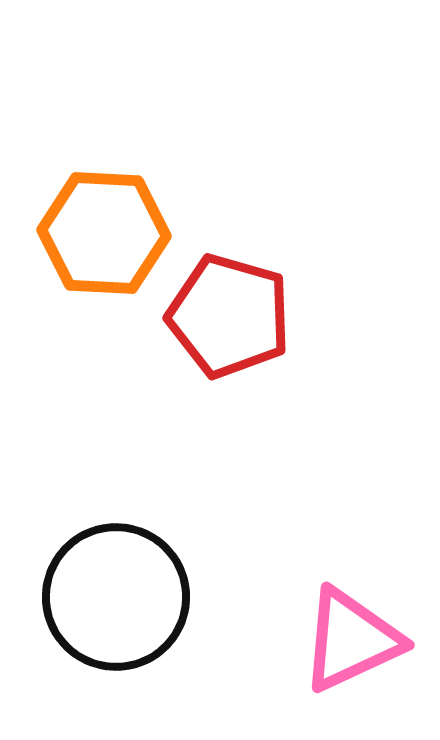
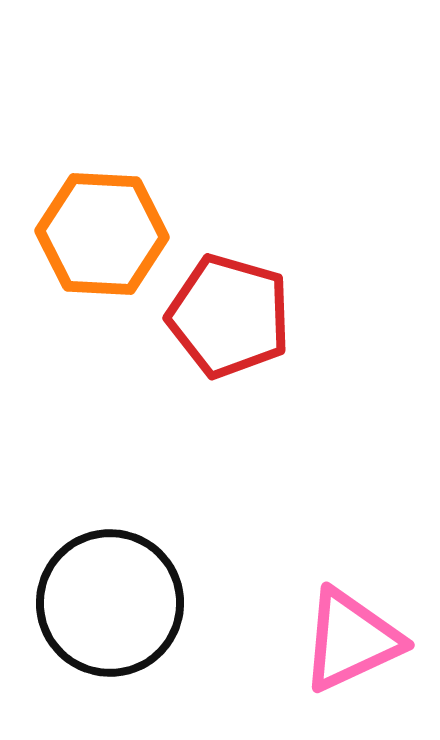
orange hexagon: moved 2 px left, 1 px down
black circle: moved 6 px left, 6 px down
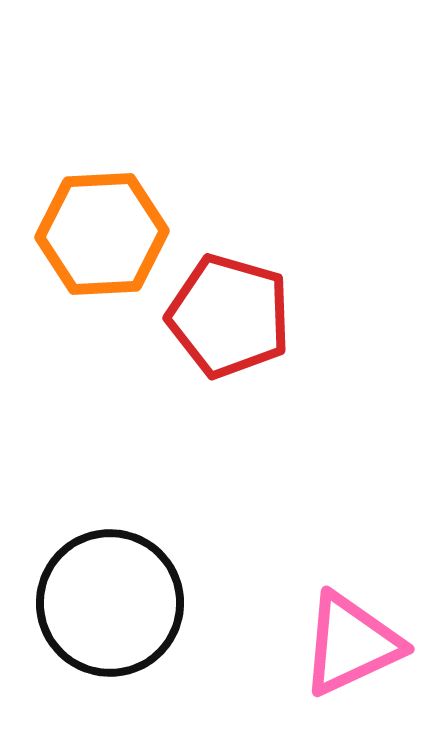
orange hexagon: rotated 6 degrees counterclockwise
pink triangle: moved 4 px down
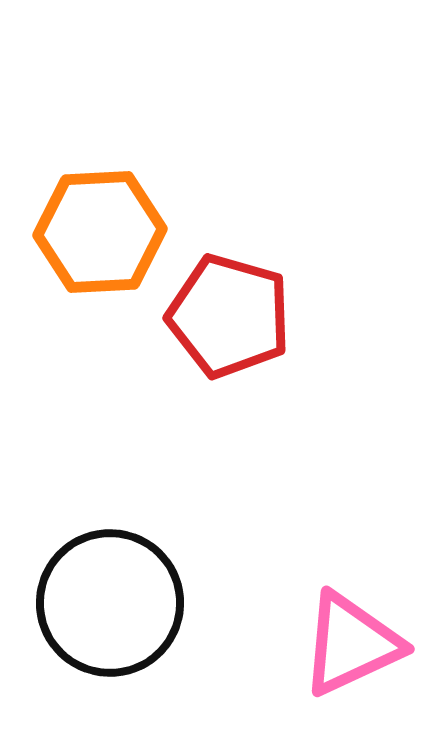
orange hexagon: moved 2 px left, 2 px up
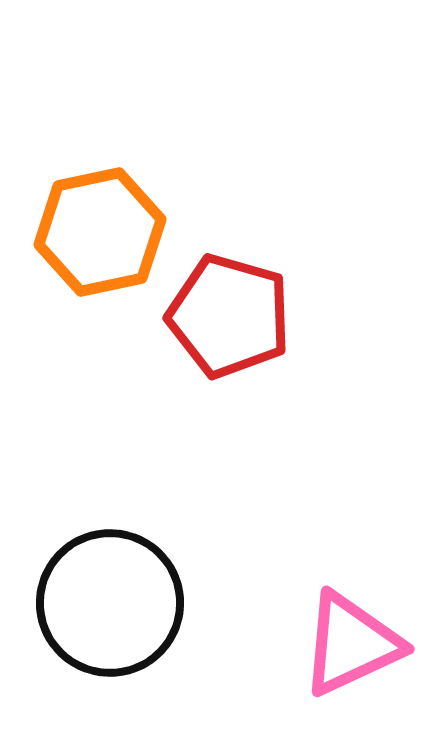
orange hexagon: rotated 9 degrees counterclockwise
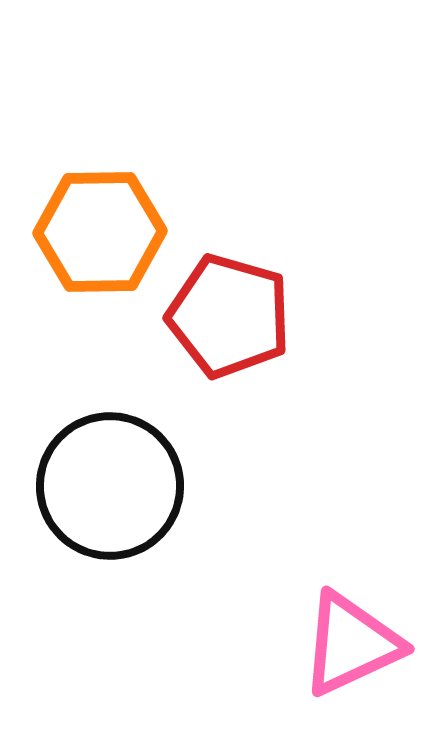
orange hexagon: rotated 11 degrees clockwise
black circle: moved 117 px up
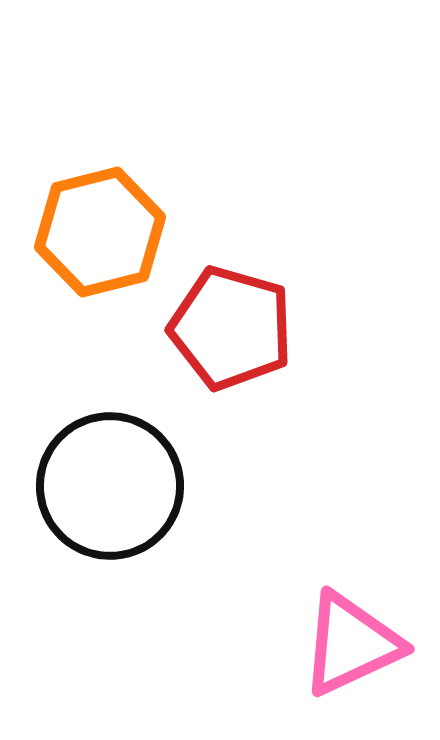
orange hexagon: rotated 13 degrees counterclockwise
red pentagon: moved 2 px right, 12 px down
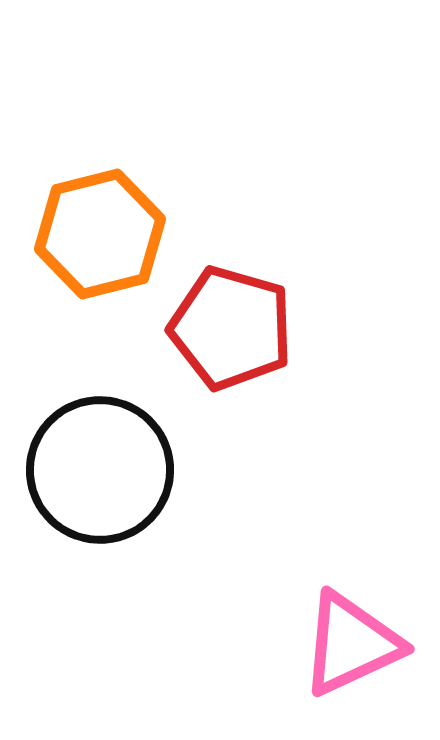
orange hexagon: moved 2 px down
black circle: moved 10 px left, 16 px up
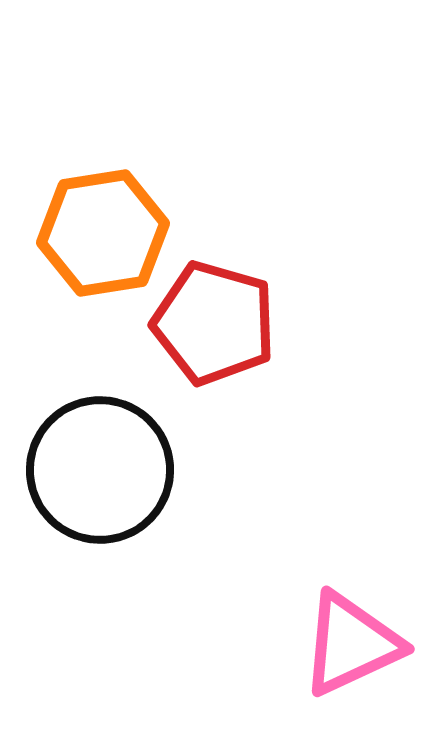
orange hexagon: moved 3 px right, 1 px up; rotated 5 degrees clockwise
red pentagon: moved 17 px left, 5 px up
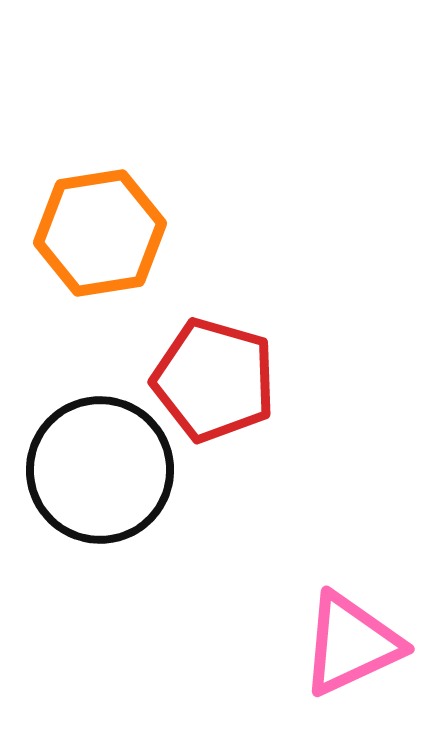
orange hexagon: moved 3 px left
red pentagon: moved 57 px down
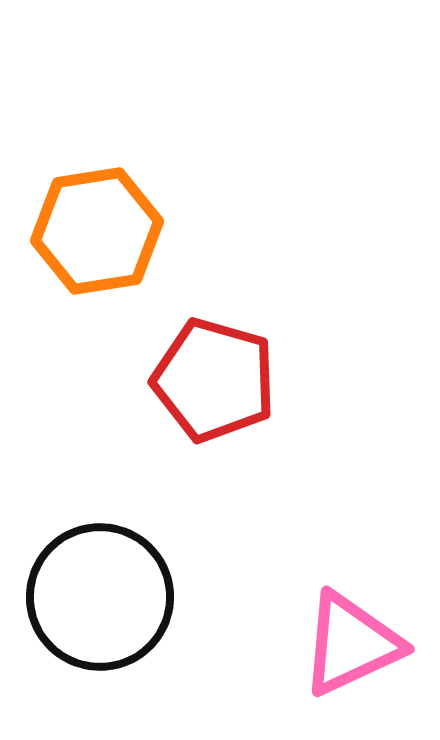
orange hexagon: moved 3 px left, 2 px up
black circle: moved 127 px down
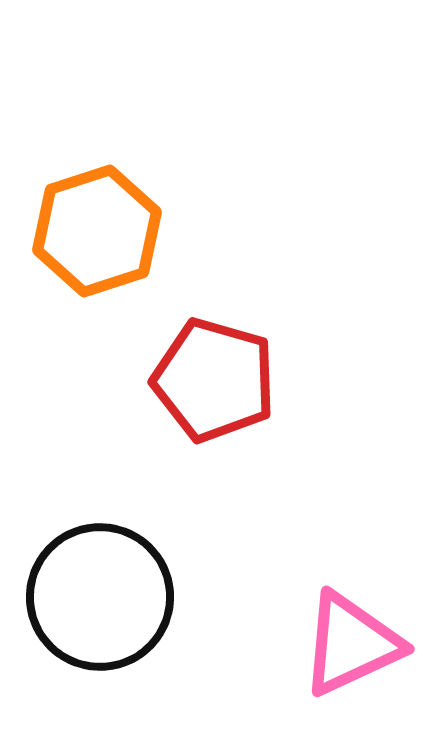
orange hexagon: rotated 9 degrees counterclockwise
